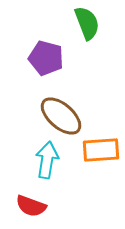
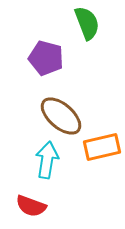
orange rectangle: moved 1 px right, 3 px up; rotated 9 degrees counterclockwise
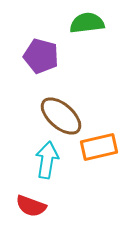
green semicircle: rotated 76 degrees counterclockwise
purple pentagon: moved 5 px left, 2 px up
orange rectangle: moved 3 px left
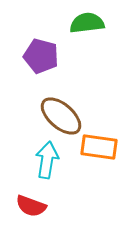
orange rectangle: rotated 21 degrees clockwise
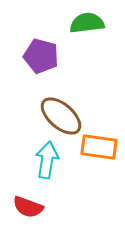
red semicircle: moved 3 px left, 1 px down
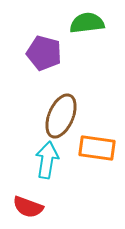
purple pentagon: moved 3 px right, 3 px up
brown ellipse: rotated 72 degrees clockwise
orange rectangle: moved 2 px left, 1 px down
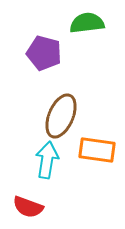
orange rectangle: moved 2 px down
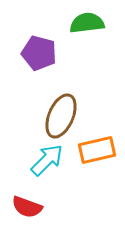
purple pentagon: moved 5 px left
orange rectangle: rotated 21 degrees counterclockwise
cyan arrow: rotated 36 degrees clockwise
red semicircle: moved 1 px left
